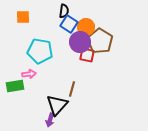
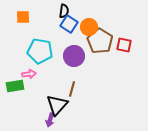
orange circle: moved 3 px right
purple circle: moved 6 px left, 14 px down
red square: moved 37 px right, 10 px up
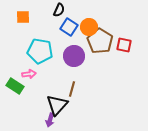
black semicircle: moved 5 px left, 1 px up; rotated 16 degrees clockwise
blue square: moved 3 px down
green rectangle: rotated 42 degrees clockwise
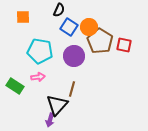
pink arrow: moved 9 px right, 3 px down
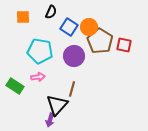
black semicircle: moved 8 px left, 2 px down
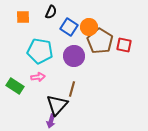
purple arrow: moved 1 px right, 1 px down
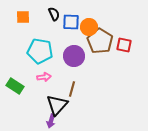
black semicircle: moved 3 px right, 2 px down; rotated 48 degrees counterclockwise
blue square: moved 2 px right, 5 px up; rotated 30 degrees counterclockwise
pink arrow: moved 6 px right
